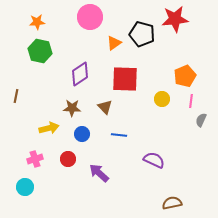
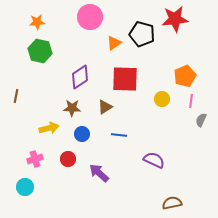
purple diamond: moved 3 px down
brown triangle: rotated 42 degrees clockwise
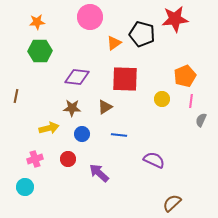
green hexagon: rotated 15 degrees counterclockwise
purple diamond: moved 3 px left; rotated 40 degrees clockwise
brown semicircle: rotated 30 degrees counterclockwise
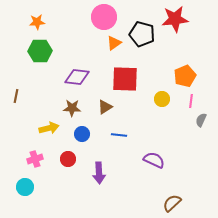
pink circle: moved 14 px right
purple arrow: rotated 135 degrees counterclockwise
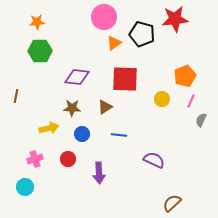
pink line: rotated 16 degrees clockwise
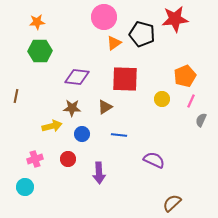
yellow arrow: moved 3 px right, 2 px up
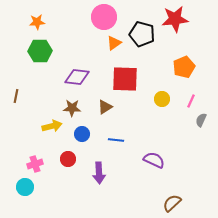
orange pentagon: moved 1 px left, 9 px up
blue line: moved 3 px left, 5 px down
pink cross: moved 5 px down
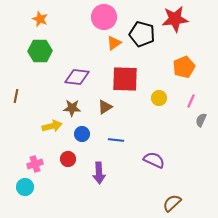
orange star: moved 3 px right, 3 px up; rotated 28 degrees clockwise
yellow circle: moved 3 px left, 1 px up
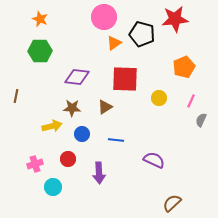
cyan circle: moved 28 px right
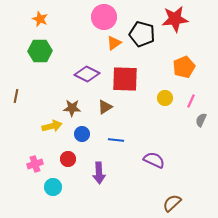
purple diamond: moved 10 px right, 3 px up; rotated 20 degrees clockwise
yellow circle: moved 6 px right
